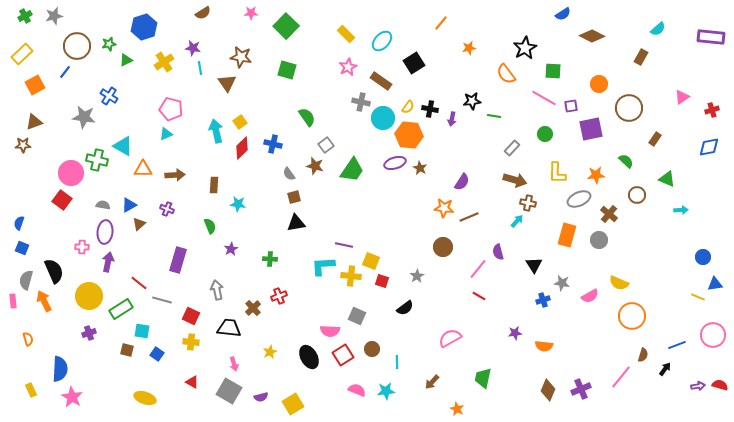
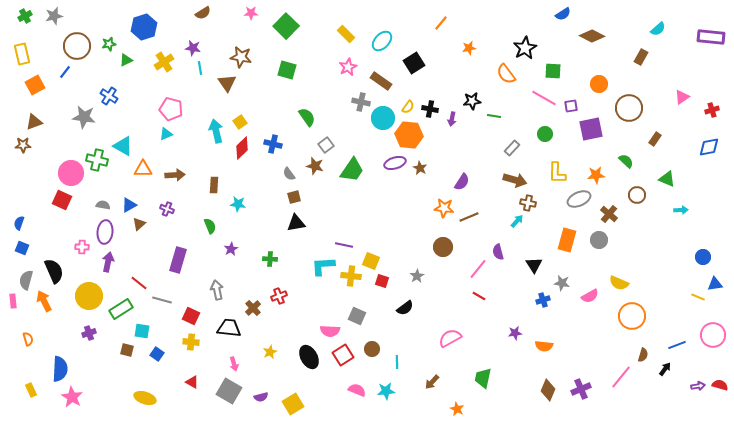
yellow rectangle at (22, 54): rotated 60 degrees counterclockwise
red square at (62, 200): rotated 12 degrees counterclockwise
orange rectangle at (567, 235): moved 5 px down
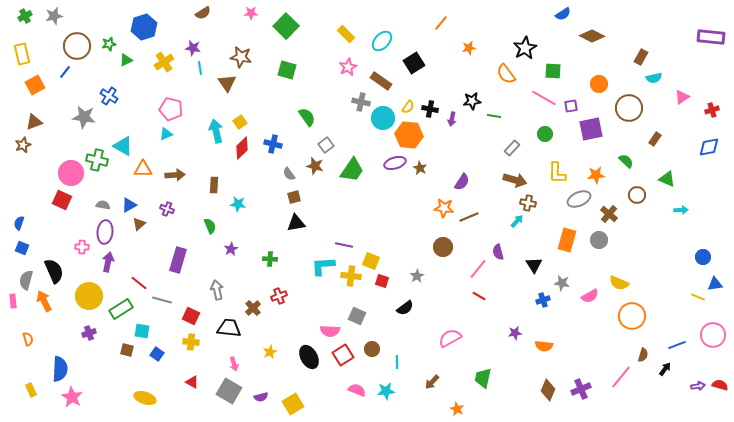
cyan semicircle at (658, 29): moved 4 px left, 49 px down; rotated 28 degrees clockwise
brown star at (23, 145): rotated 21 degrees counterclockwise
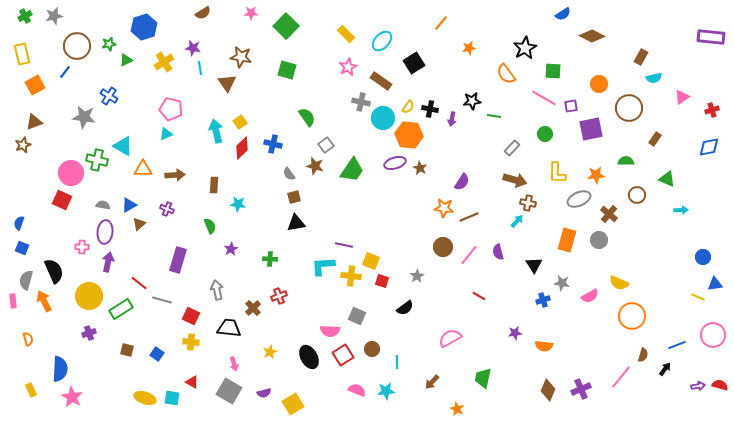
green semicircle at (626, 161): rotated 42 degrees counterclockwise
pink line at (478, 269): moved 9 px left, 14 px up
cyan square at (142, 331): moved 30 px right, 67 px down
purple semicircle at (261, 397): moved 3 px right, 4 px up
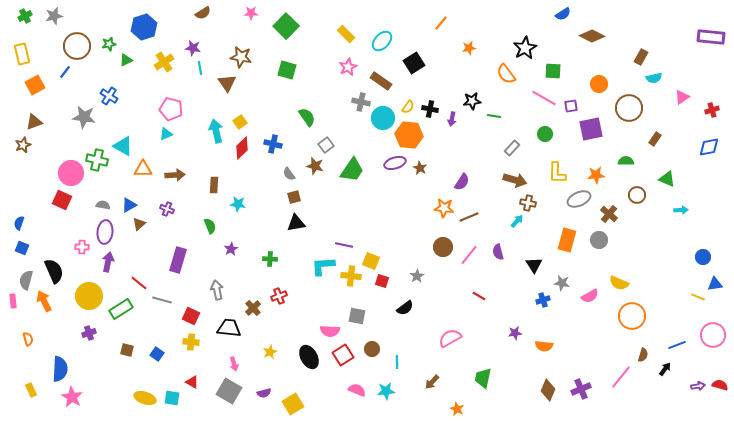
gray square at (357, 316): rotated 12 degrees counterclockwise
